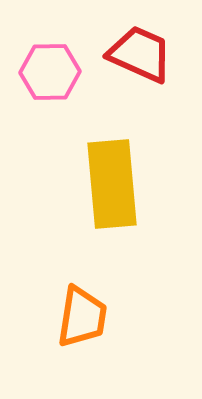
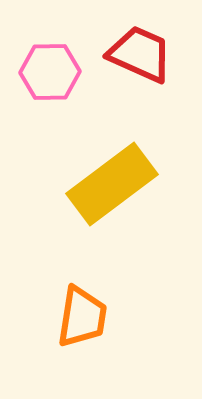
yellow rectangle: rotated 58 degrees clockwise
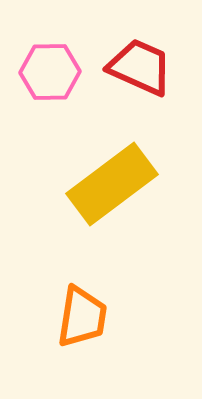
red trapezoid: moved 13 px down
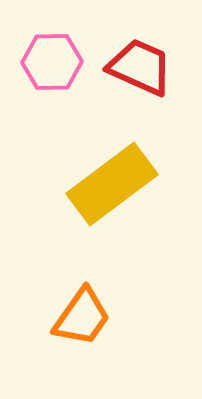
pink hexagon: moved 2 px right, 10 px up
orange trapezoid: rotated 26 degrees clockwise
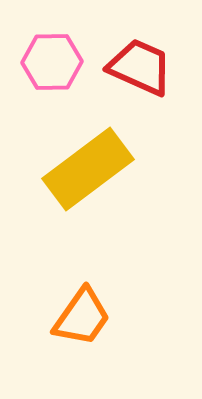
yellow rectangle: moved 24 px left, 15 px up
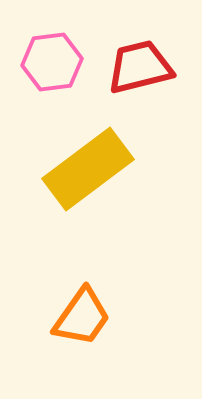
pink hexagon: rotated 6 degrees counterclockwise
red trapezoid: rotated 38 degrees counterclockwise
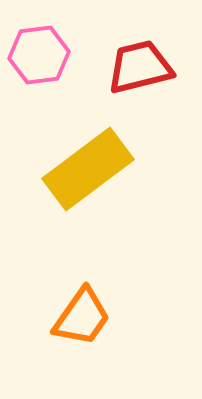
pink hexagon: moved 13 px left, 7 px up
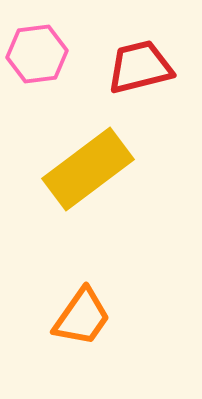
pink hexagon: moved 2 px left, 1 px up
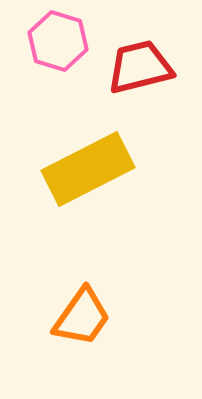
pink hexagon: moved 21 px right, 13 px up; rotated 24 degrees clockwise
yellow rectangle: rotated 10 degrees clockwise
